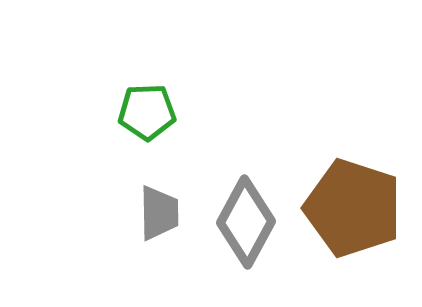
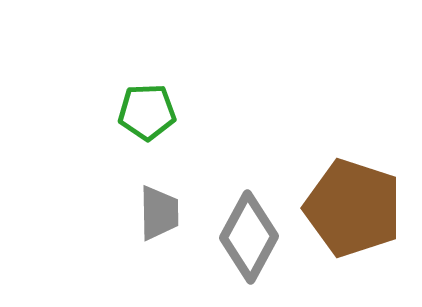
gray diamond: moved 3 px right, 15 px down
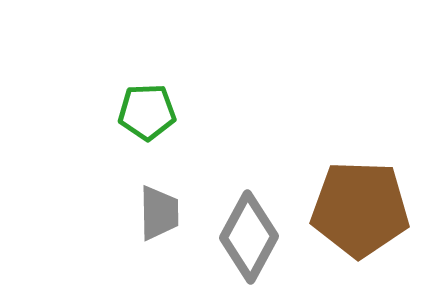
brown pentagon: moved 7 px right, 1 px down; rotated 16 degrees counterclockwise
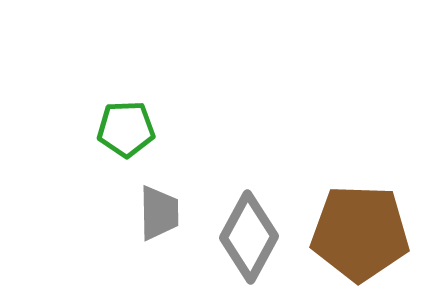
green pentagon: moved 21 px left, 17 px down
brown pentagon: moved 24 px down
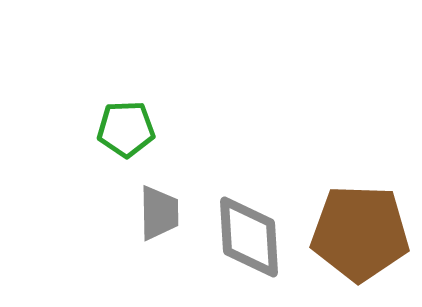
gray diamond: rotated 32 degrees counterclockwise
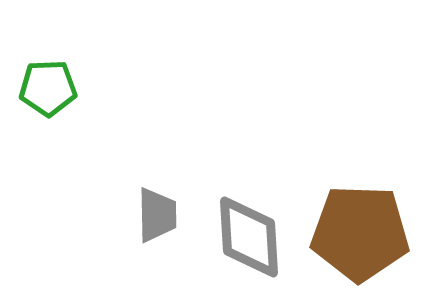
green pentagon: moved 78 px left, 41 px up
gray trapezoid: moved 2 px left, 2 px down
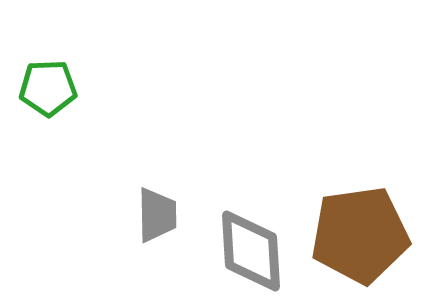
brown pentagon: moved 2 px down; rotated 10 degrees counterclockwise
gray diamond: moved 2 px right, 14 px down
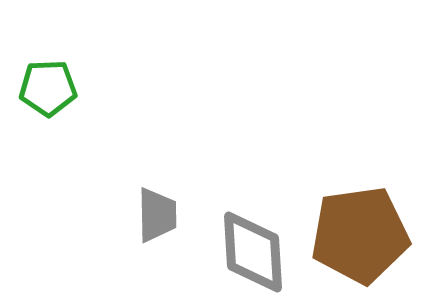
gray diamond: moved 2 px right, 1 px down
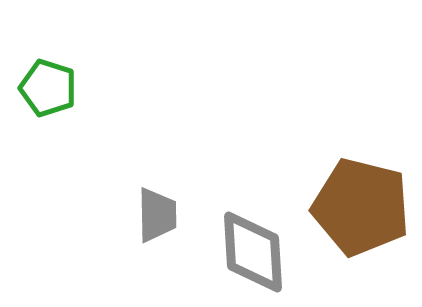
green pentagon: rotated 20 degrees clockwise
brown pentagon: moved 1 px right, 28 px up; rotated 22 degrees clockwise
